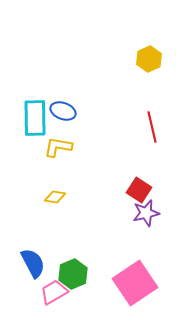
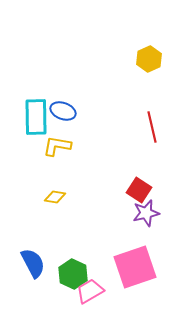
cyan rectangle: moved 1 px right, 1 px up
yellow L-shape: moved 1 px left, 1 px up
green hexagon: rotated 12 degrees counterclockwise
pink square: moved 16 px up; rotated 15 degrees clockwise
pink trapezoid: moved 36 px right, 1 px up
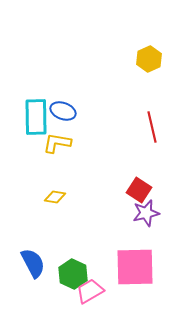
yellow L-shape: moved 3 px up
pink square: rotated 18 degrees clockwise
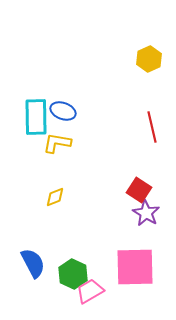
yellow diamond: rotated 30 degrees counterclockwise
purple star: rotated 28 degrees counterclockwise
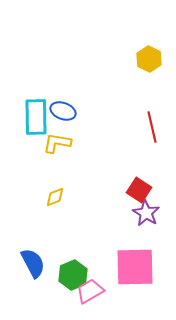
yellow hexagon: rotated 10 degrees counterclockwise
green hexagon: moved 1 px down; rotated 12 degrees clockwise
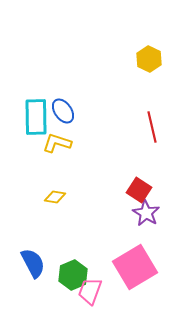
blue ellipse: rotated 35 degrees clockwise
yellow L-shape: rotated 8 degrees clockwise
yellow diamond: rotated 30 degrees clockwise
pink square: rotated 30 degrees counterclockwise
pink trapezoid: rotated 40 degrees counterclockwise
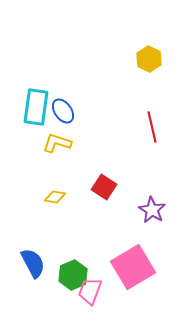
cyan rectangle: moved 10 px up; rotated 9 degrees clockwise
red square: moved 35 px left, 3 px up
purple star: moved 6 px right, 3 px up
pink square: moved 2 px left
